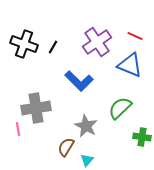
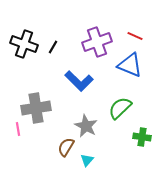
purple cross: rotated 16 degrees clockwise
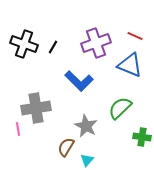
purple cross: moved 1 px left, 1 px down
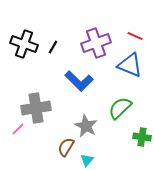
pink line: rotated 56 degrees clockwise
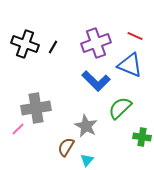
black cross: moved 1 px right
blue L-shape: moved 17 px right
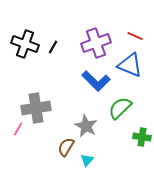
pink line: rotated 16 degrees counterclockwise
